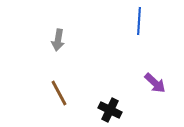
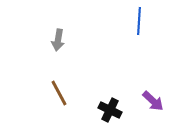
purple arrow: moved 2 px left, 18 px down
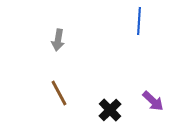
black cross: rotated 20 degrees clockwise
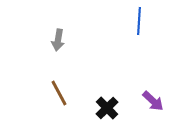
black cross: moved 3 px left, 2 px up
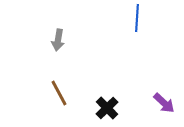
blue line: moved 2 px left, 3 px up
purple arrow: moved 11 px right, 2 px down
